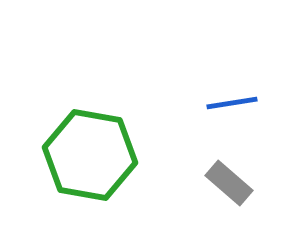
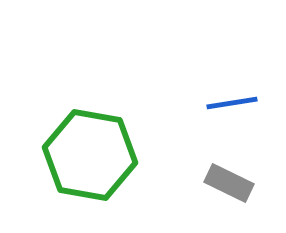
gray rectangle: rotated 15 degrees counterclockwise
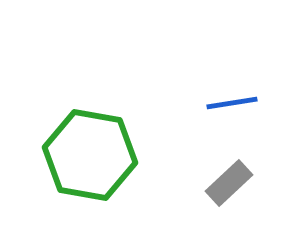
gray rectangle: rotated 69 degrees counterclockwise
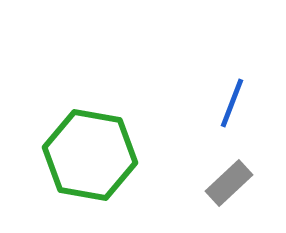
blue line: rotated 60 degrees counterclockwise
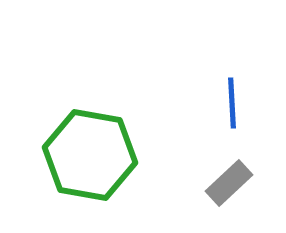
blue line: rotated 24 degrees counterclockwise
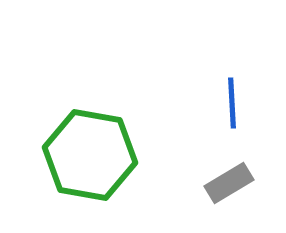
gray rectangle: rotated 12 degrees clockwise
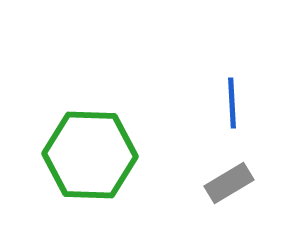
green hexagon: rotated 8 degrees counterclockwise
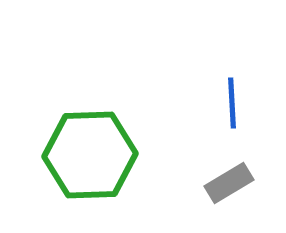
green hexagon: rotated 4 degrees counterclockwise
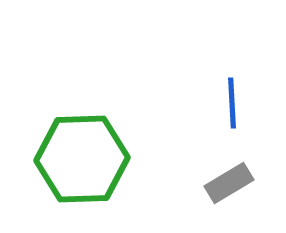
green hexagon: moved 8 px left, 4 px down
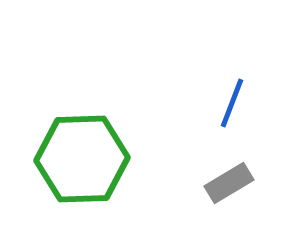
blue line: rotated 24 degrees clockwise
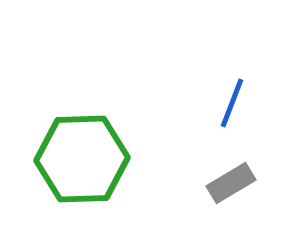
gray rectangle: moved 2 px right
